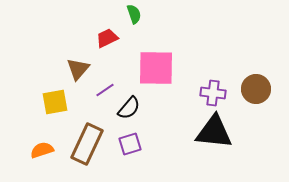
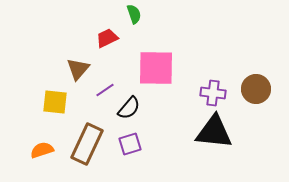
yellow square: rotated 16 degrees clockwise
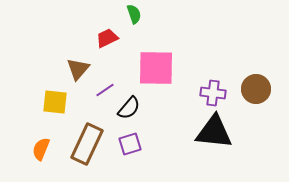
orange semicircle: moved 1 px left, 1 px up; rotated 50 degrees counterclockwise
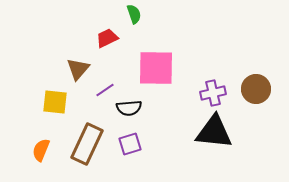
purple cross: rotated 20 degrees counterclockwise
black semicircle: rotated 45 degrees clockwise
orange semicircle: moved 1 px down
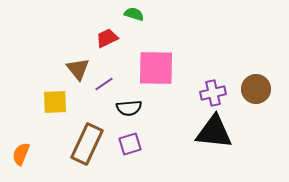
green semicircle: rotated 54 degrees counterclockwise
brown triangle: rotated 20 degrees counterclockwise
purple line: moved 1 px left, 6 px up
yellow square: rotated 8 degrees counterclockwise
orange semicircle: moved 20 px left, 4 px down
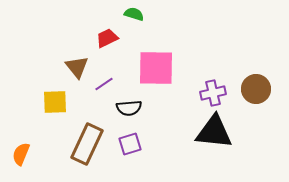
brown triangle: moved 1 px left, 2 px up
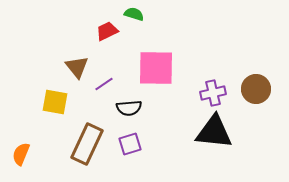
red trapezoid: moved 7 px up
yellow square: rotated 12 degrees clockwise
